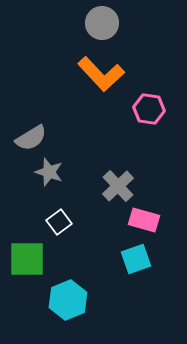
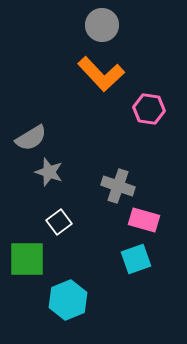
gray circle: moved 2 px down
gray cross: rotated 28 degrees counterclockwise
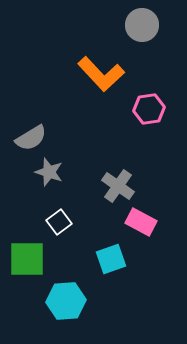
gray circle: moved 40 px right
pink hexagon: rotated 16 degrees counterclockwise
gray cross: rotated 16 degrees clockwise
pink rectangle: moved 3 px left, 2 px down; rotated 12 degrees clockwise
cyan square: moved 25 px left
cyan hexagon: moved 2 px left, 1 px down; rotated 18 degrees clockwise
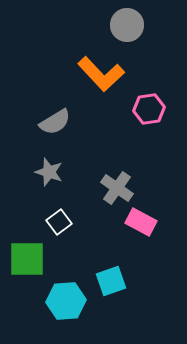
gray circle: moved 15 px left
gray semicircle: moved 24 px right, 16 px up
gray cross: moved 1 px left, 2 px down
cyan square: moved 22 px down
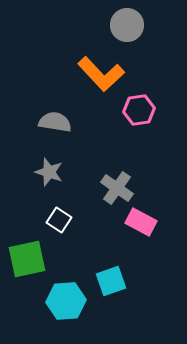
pink hexagon: moved 10 px left, 1 px down
gray semicircle: rotated 140 degrees counterclockwise
white square: moved 2 px up; rotated 20 degrees counterclockwise
green square: rotated 12 degrees counterclockwise
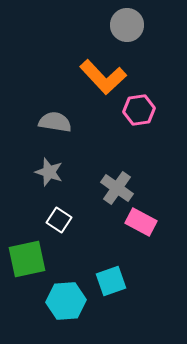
orange L-shape: moved 2 px right, 3 px down
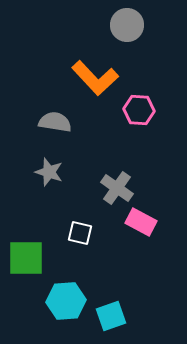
orange L-shape: moved 8 px left, 1 px down
pink hexagon: rotated 12 degrees clockwise
white square: moved 21 px right, 13 px down; rotated 20 degrees counterclockwise
green square: moved 1 px left, 1 px up; rotated 12 degrees clockwise
cyan square: moved 35 px down
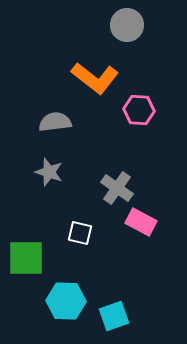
orange L-shape: rotated 9 degrees counterclockwise
gray semicircle: rotated 16 degrees counterclockwise
cyan hexagon: rotated 6 degrees clockwise
cyan square: moved 3 px right
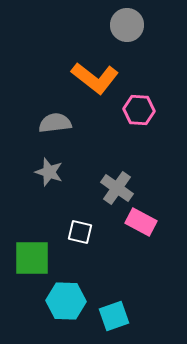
gray semicircle: moved 1 px down
white square: moved 1 px up
green square: moved 6 px right
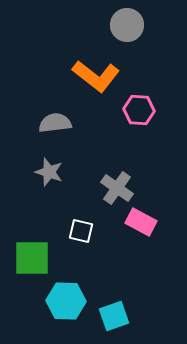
orange L-shape: moved 1 px right, 2 px up
white square: moved 1 px right, 1 px up
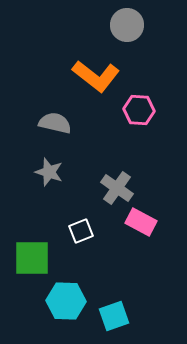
gray semicircle: rotated 20 degrees clockwise
white square: rotated 35 degrees counterclockwise
